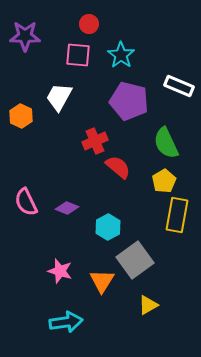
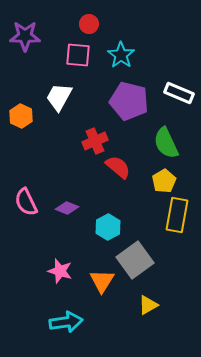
white rectangle: moved 7 px down
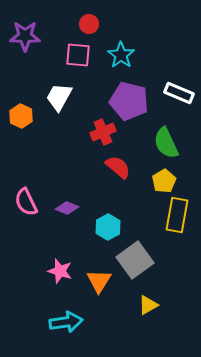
red cross: moved 8 px right, 9 px up
orange triangle: moved 3 px left
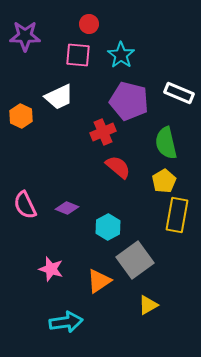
white trapezoid: rotated 144 degrees counterclockwise
green semicircle: rotated 12 degrees clockwise
pink semicircle: moved 1 px left, 3 px down
pink star: moved 9 px left, 2 px up
orange triangle: rotated 24 degrees clockwise
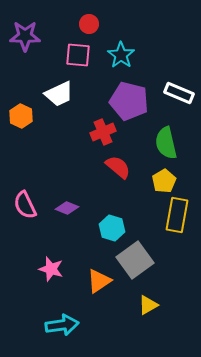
white trapezoid: moved 3 px up
cyan hexagon: moved 4 px right, 1 px down; rotated 15 degrees counterclockwise
cyan arrow: moved 4 px left, 3 px down
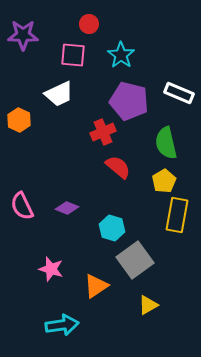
purple star: moved 2 px left, 1 px up
pink square: moved 5 px left
orange hexagon: moved 2 px left, 4 px down
pink semicircle: moved 3 px left, 1 px down
orange triangle: moved 3 px left, 5 px down
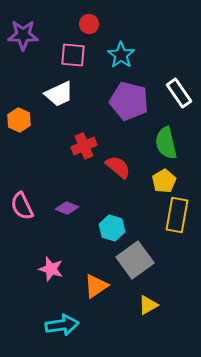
white rectangle: rotated 32 degrees clockwise
red cross: moved 19 px left, 14 px down
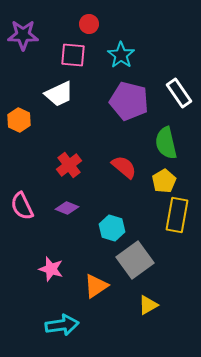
red cross: moved 15 px left, 19 px down; rotated 15 degrees counterclockwise
red semicircle: moved 6 px right
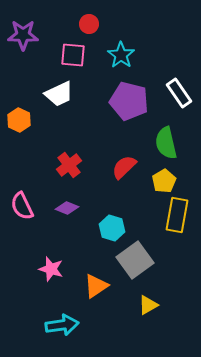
red semicircle: rotated 84 degrees counterclockwise
